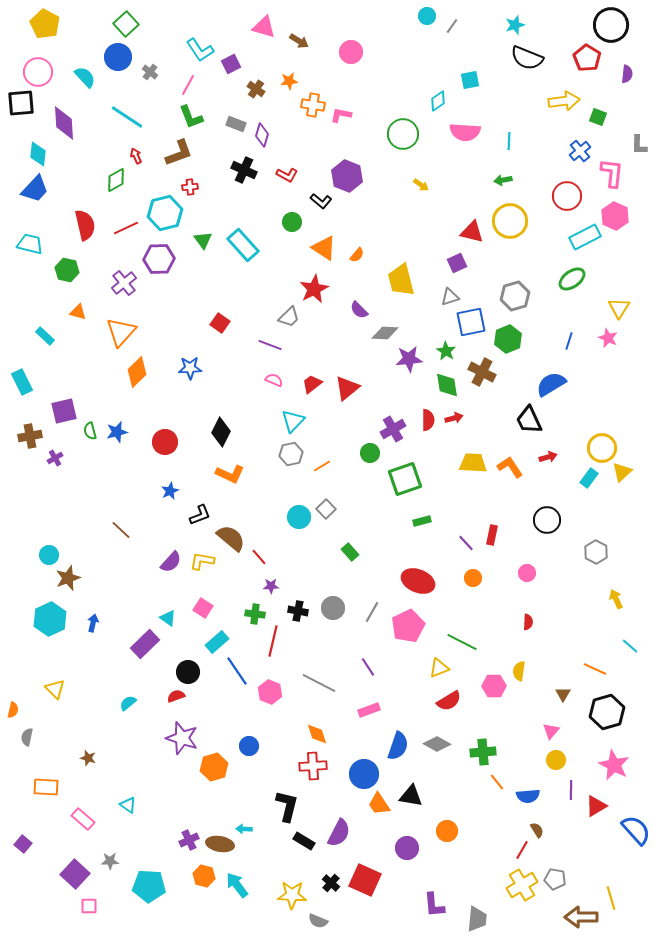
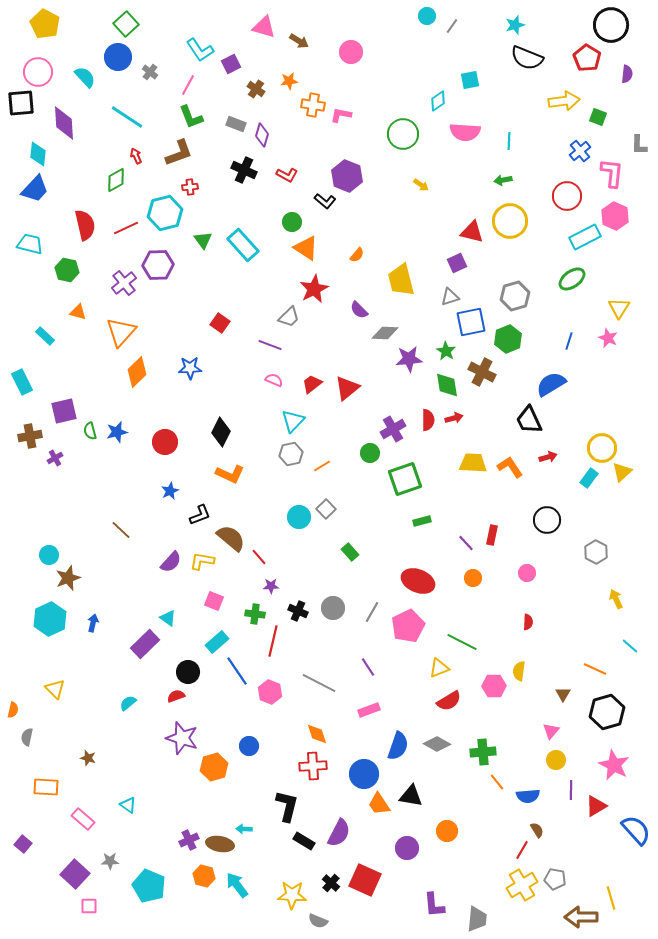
black L-shape at (321, 201): moved 4 px right
orange triangle at (324, 248): moved 18 px left
purple hexagon at (159, 259): moved 1 px left, 6 px down
pink square at (203, 608): moved 11 px right, 7 px up; rotated 12 degrees counterclockwise
black cross at (298, 611): rotated 12 degrees clockwise
cyan pentagon at (149, 886): rotated 20 degrees clockwise
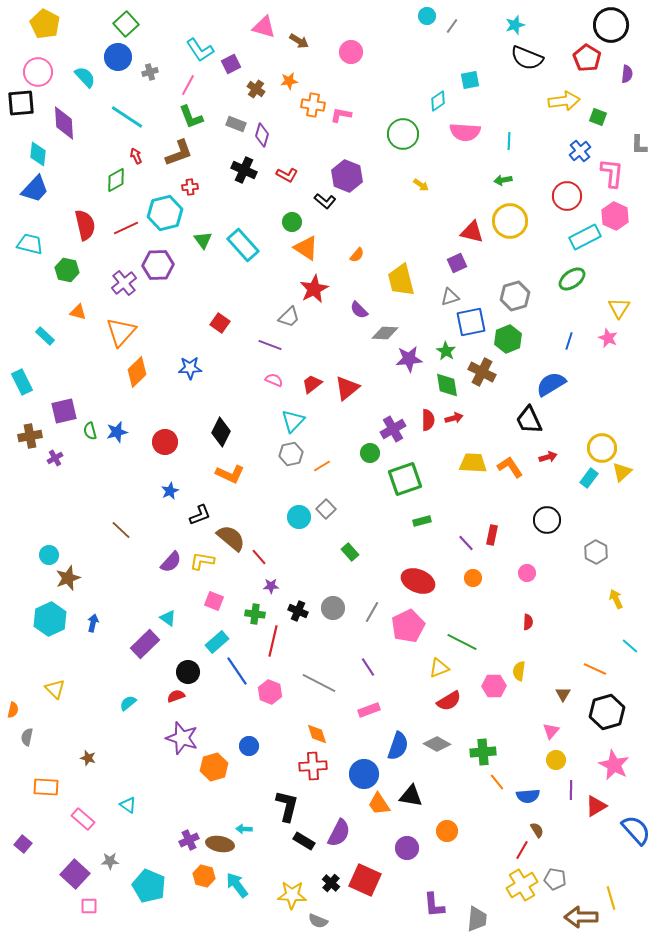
gray cross at (150, 72): rotated 35 degrees clockwise
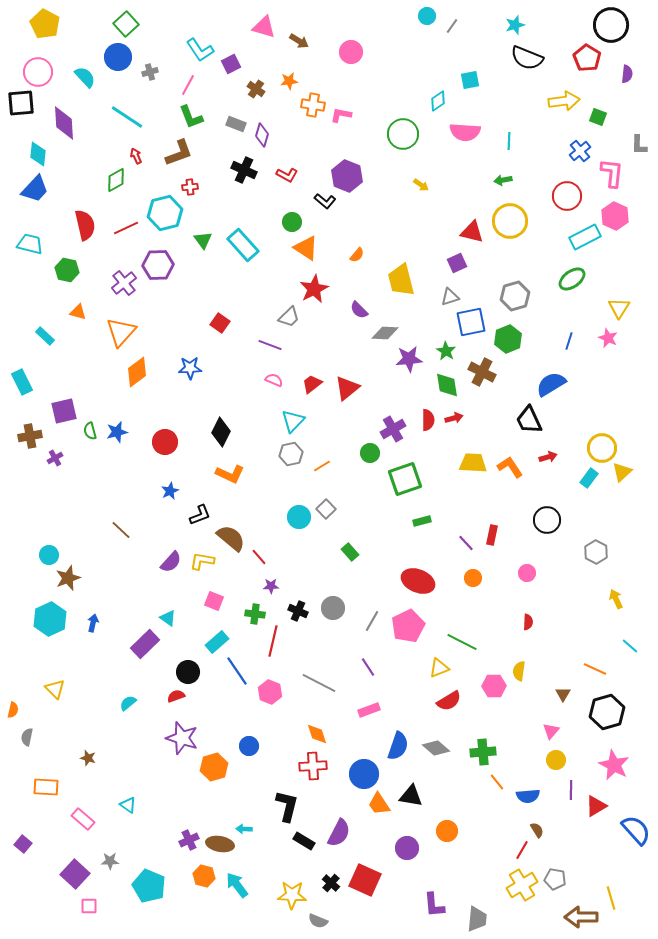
orange diamond at (137, 372): rotated 8 degrees clockwise
gray line at (372, 612): moved 9 px down
gray diamond at (437, 744): moved 1 px left, 4 px down; rotated 12 degrees clockwise
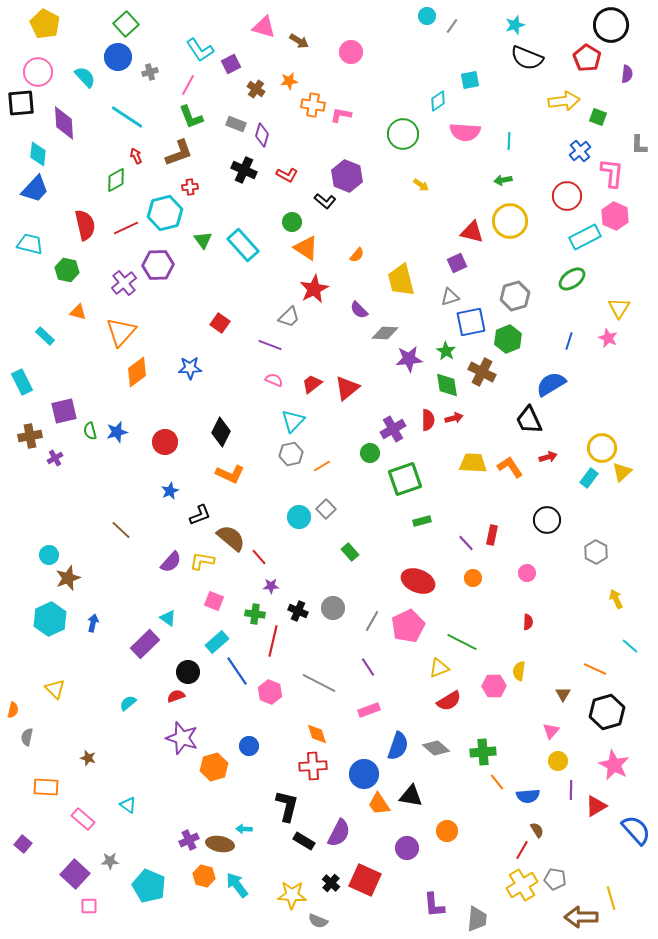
yellow circle at (556, 760): moved 2 px right, 1 px down
